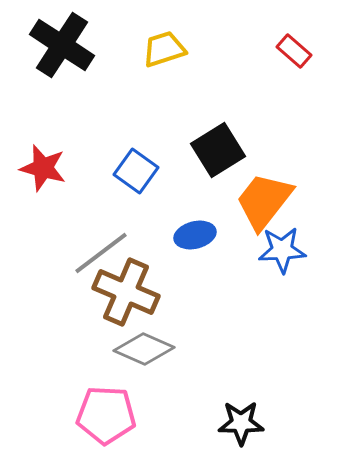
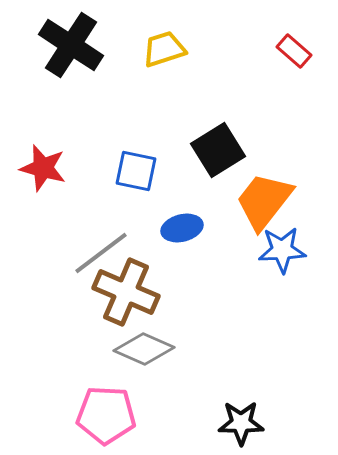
black cross: moved 9 px right
blue square: rotated 24 degrees counterclockwise
blue ellipse: moved 13 px left, 7 px up
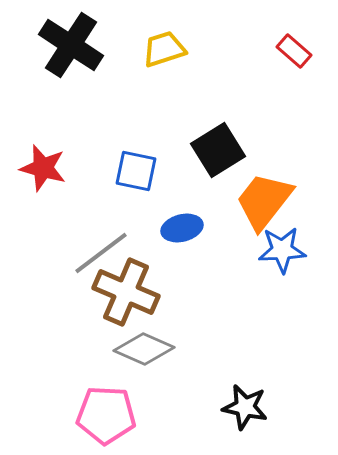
black star: moved 4 px right, 16 px up; rotated 12 degrees clockwise
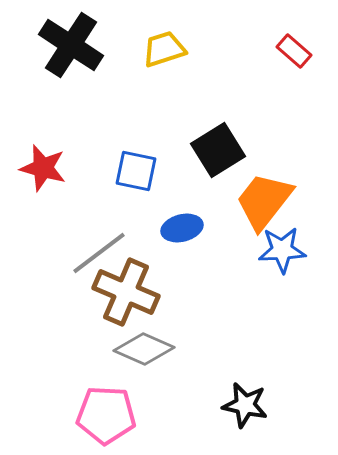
gray line: moved 2 px left
black star: moved 2 px up
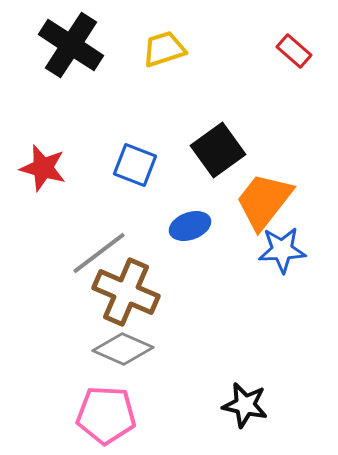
black square: rotated 4 degrees counterclockwise
blue square: moved 1 px left, 6 px up; rotated 9 degrees clockwise
blue ellipse: moved 8 px right, 2 px up; rotated 6 degrees counterclockwise
gray diamond: moved 21 px left
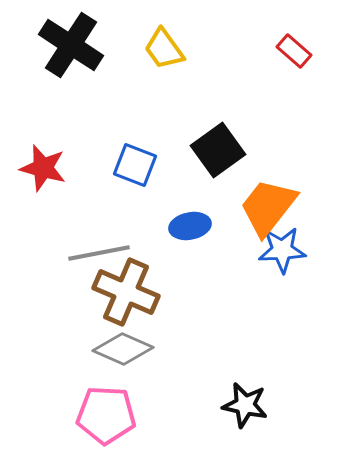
yellow trapezoid: rotated 108 degrees counterclockwise
orange trapezoid: moved 4 px right, 6 px down
blue ellipse: rotated 9 degrees clockwise
gray line: rotated 26 degrees clockwise
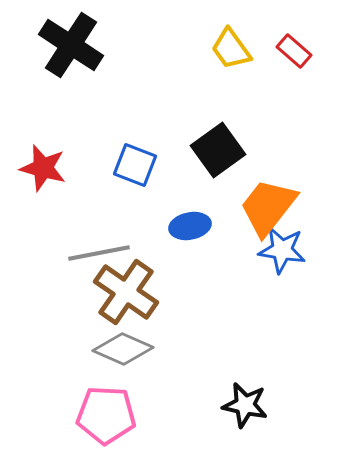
yellow trapezoid: moved 67 px right
blue star: rotated 12 degrees clockwise
brown cross: rotated 12 degrees clockwise
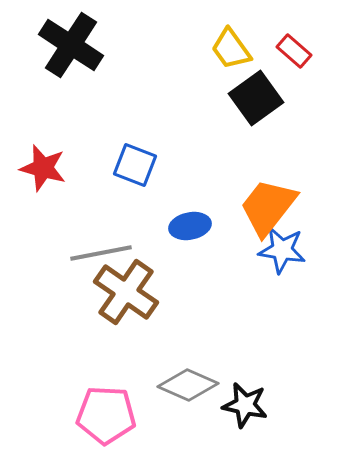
black square: moved 38 px right, 52 px up
gray line: moved 2 px right
gray diamond: moved 65 px right, 36 px down
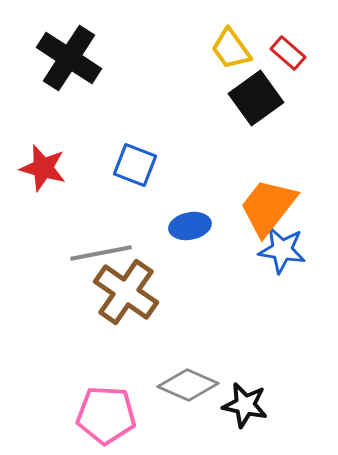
black cross: moved 2 px left, 13 px down
red rectangle: moved 6 px left, 2 px down
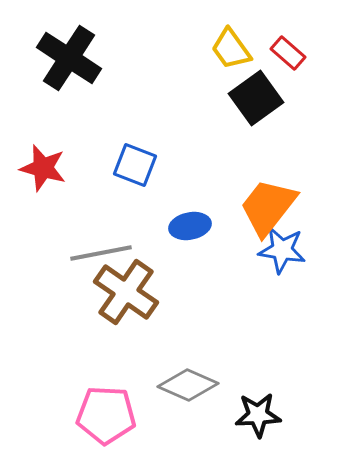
black star: moved 13 px right, 10 px down; rotated 15 degrees counterclockwise
